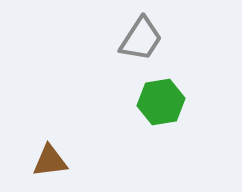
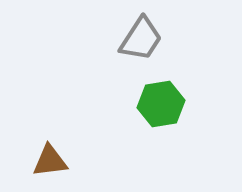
green hexagon: moved 2 px down
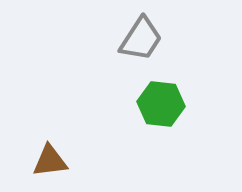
green hexagon: rotated 15 degrees clockwise
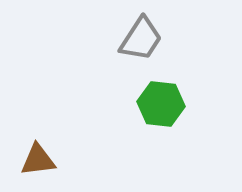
brown triangle: moved 12 px left, 1 px up
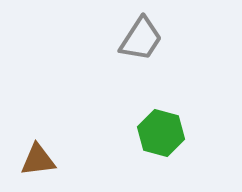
green hexagon: moved 29 px down; rotated 9 degrees clockwise
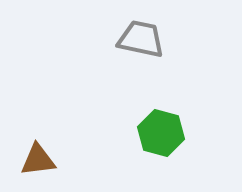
gray trapezoid: rotated 111 degrees counterclockwise
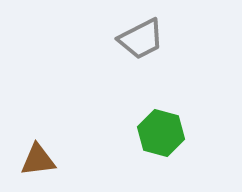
gray trapezoid: rotated 141 degrees clockwise
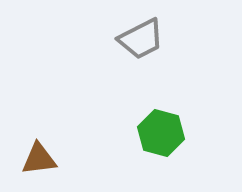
brown triangle: moved 1 px right, 1 px up
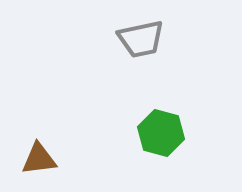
gray trapezoid: rotated 15 degrees clockwise
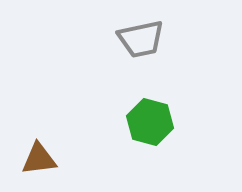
green hexagon: moved 11 px left, 11 px up
